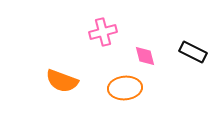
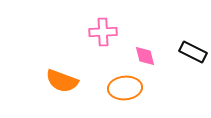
pink cross: rotated 12 degrees clockwise
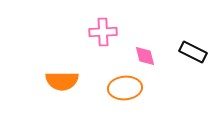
orange semicircle: rotated 20 degrees counterclockwise
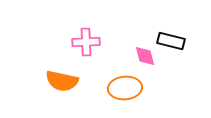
pink cross: moved 17 px left, 10 px down
black rectangle: moved 22 px left, 11 px up; rotated 12 degrees counterclockwise
orange semicircle: rotated 12 degrees clockwise
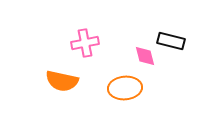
pink cross: moved 1 px left, 1 px down; rotated 8 degrees counterclockwise
